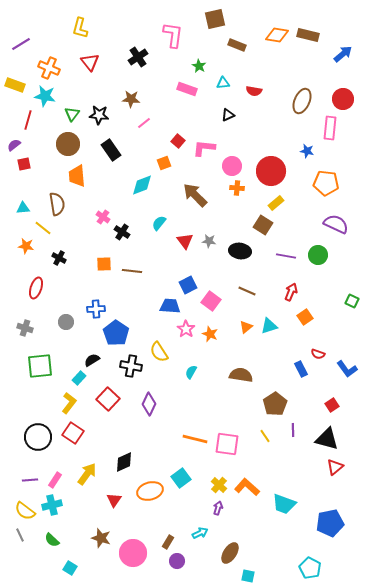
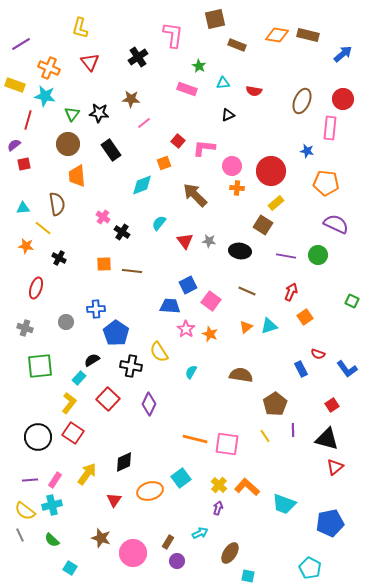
black star at (99, 115): moved 2 px up
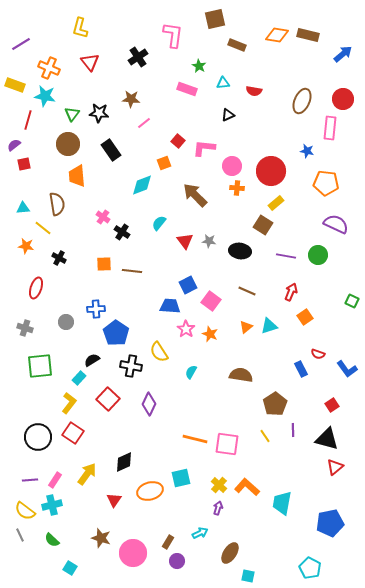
cyan square at (181, 478): rotated 24 degrees clockwise
cyan trapezoid at (284, 504): moved 2 px left, 1 px up; rotated 80 degrees clockwise
